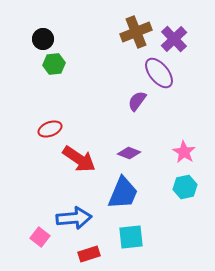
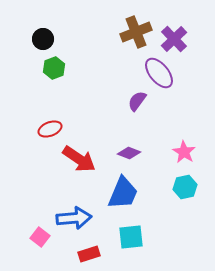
green hexagon: moved 4 px down; rotated 15 degrees counterclockwise
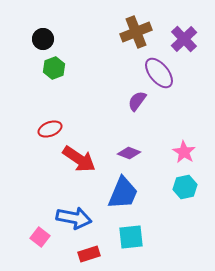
purple cross: moved 10 px right
blue arrow: rotated 16 degrees clockwise
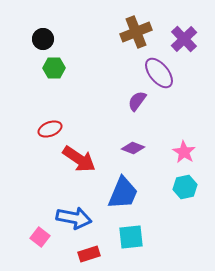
green hexagon: rotated 20 degrees clockwise
purple diamond: moved 4 px right, 5 px up
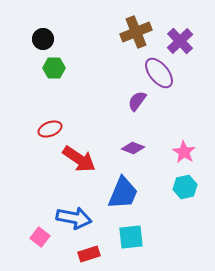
purple cross: moved 4 px left, 2 px down
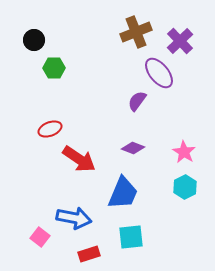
black circle: moved 9 px left, 1 px down
cyan hexagon: rotated 15 degrees counterclockwise
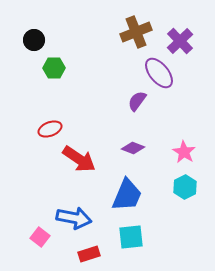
blue trapezoid: moved 4 px right, 2 px down
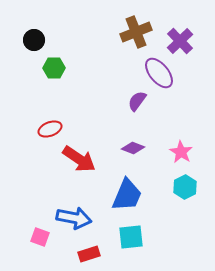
pink star: moved 3 px left
pink square: rotated 18 degrees counterclockwise
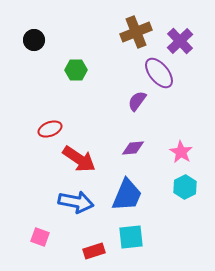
green hexagon: moved 22 px right, 2 px down
purple diamond: rotated 25 degrees counterclockwise
blue arrow: moved 2 px right, 16 px up
red rectangle: moved 5 px right, 3 px up
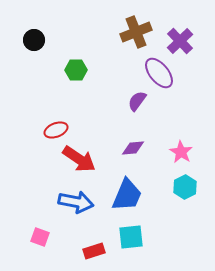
red ellipse: moved 6 px right, 1 px down
